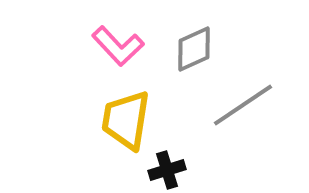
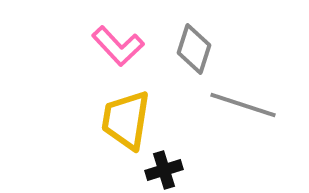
gray diamond: rotated 48 degrees counterclockwise
gray line: rotated 52 degrees clockwise
black cross: moved 3 px left
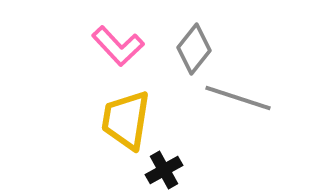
gray diamond: rotated 21 degrees clockwise
gray line: moved 5 px left, 7 px up
black cross: rotated 12 degrees counterclockwise
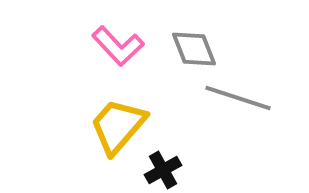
gray diamond: rotated 60 degrees counterclockwise
yellow trapezoid: moved 8 px left, 6 px down; rotated 32 degrees clockwise
black cross: moved 1 px left
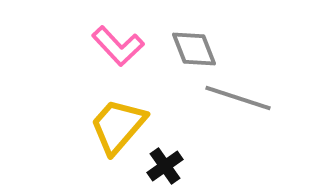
black cross: moved 2 px right, 4 px up; rotated 6 degrees counterclockwise
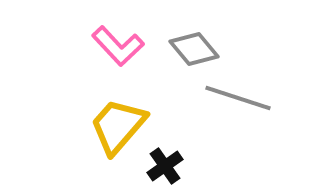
gray diamond: rotated 18 degrees counterclockwise
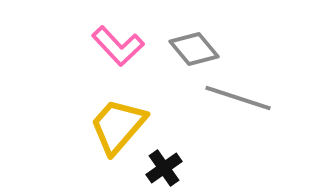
black cross: moved 1 px left, 2 px down
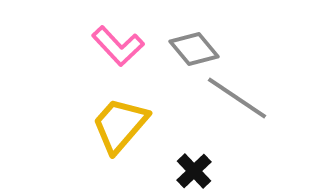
gray line: moved 1 px left; rotated 16 degrees clockwise
yellow trapezoid: moved 2 px right, 1 px up
black cross: moved 30 px right, 3 px down; rotated 9 degrees counterclockwise
